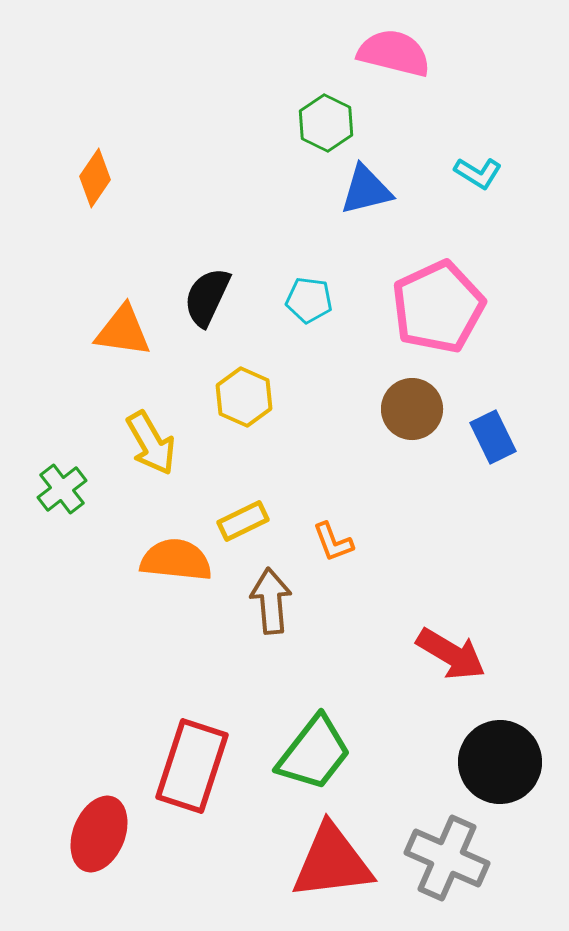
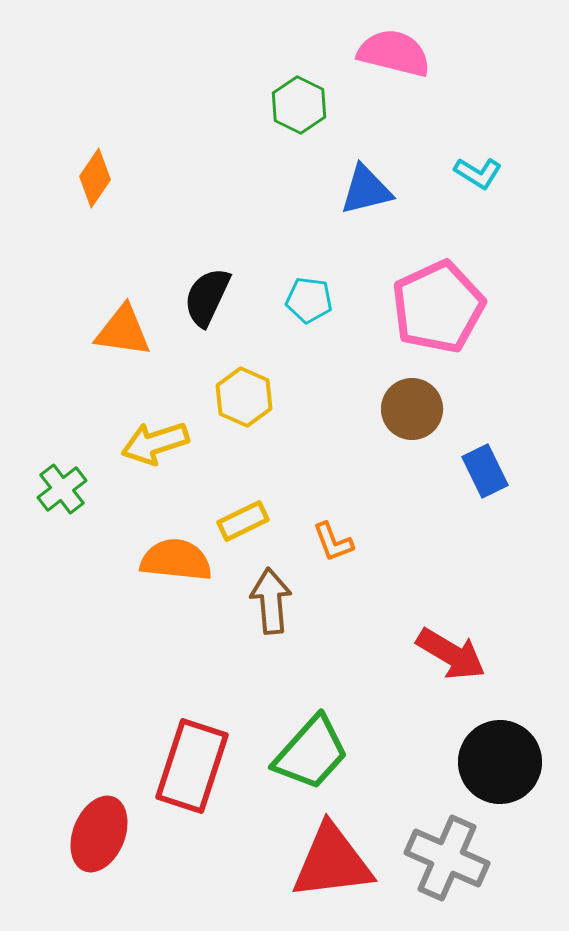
green hexagon: moved 27 px left, 18 px up
blue rectangle: moved 8 px left, 34 px down
yellow arrow: moved 4 px right; rotated 102 degrees clockwise
green trapezoid: moved 3 px left; rotated 4 degrees clockwise
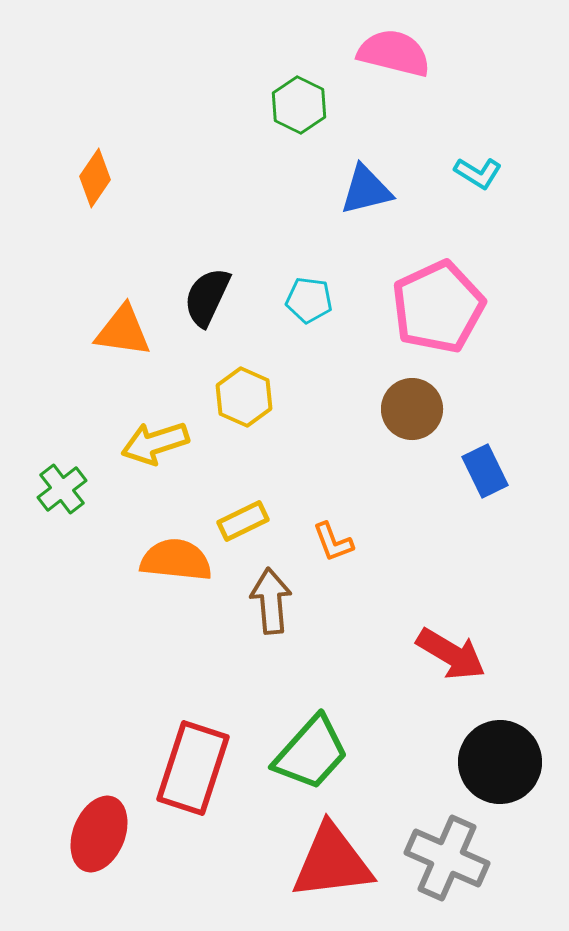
red rectangle: moved 1 px right, 2 px down
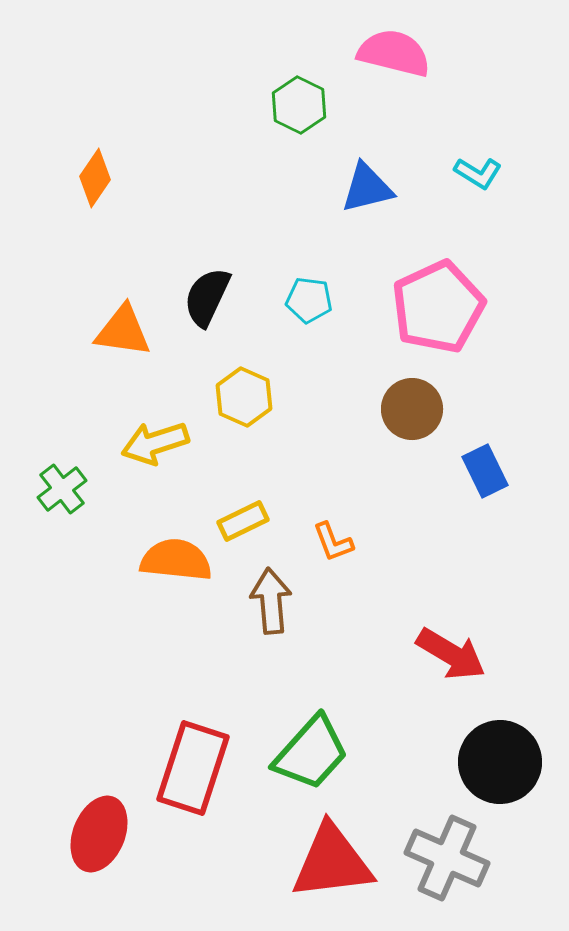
blue triangle: moved 1 px right, 2 px up
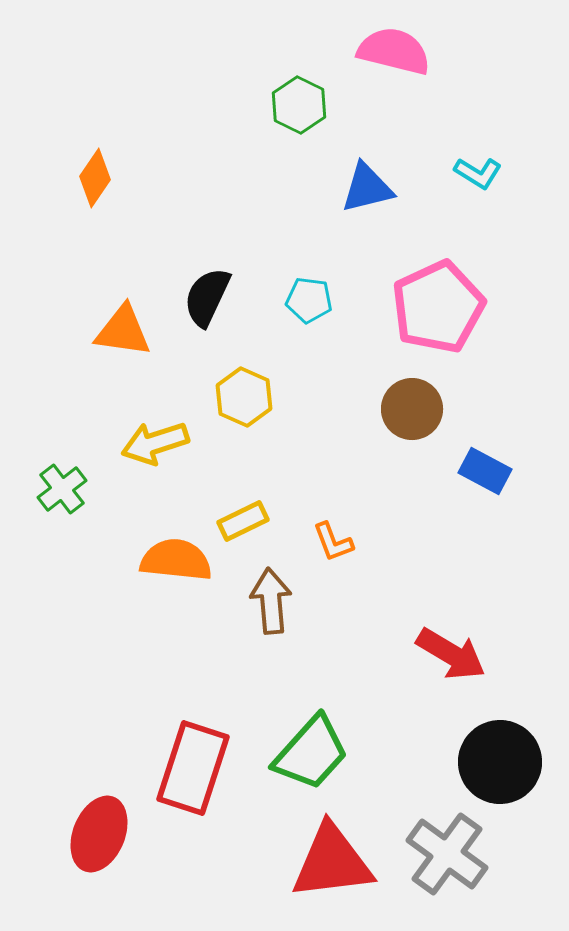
pink semicircle: moved 2 px up
blue rectangle: rotated 36 degrees counterclockwise
gray cross: moved 4 px up; rotated 12 degrees clockwise
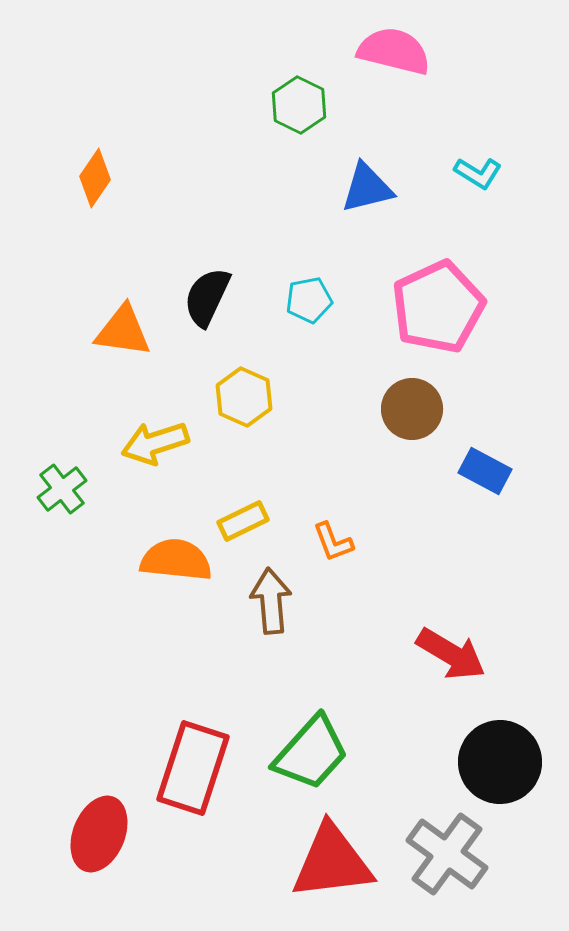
cyan pentagon: rotated 18 degrees counterclockwise
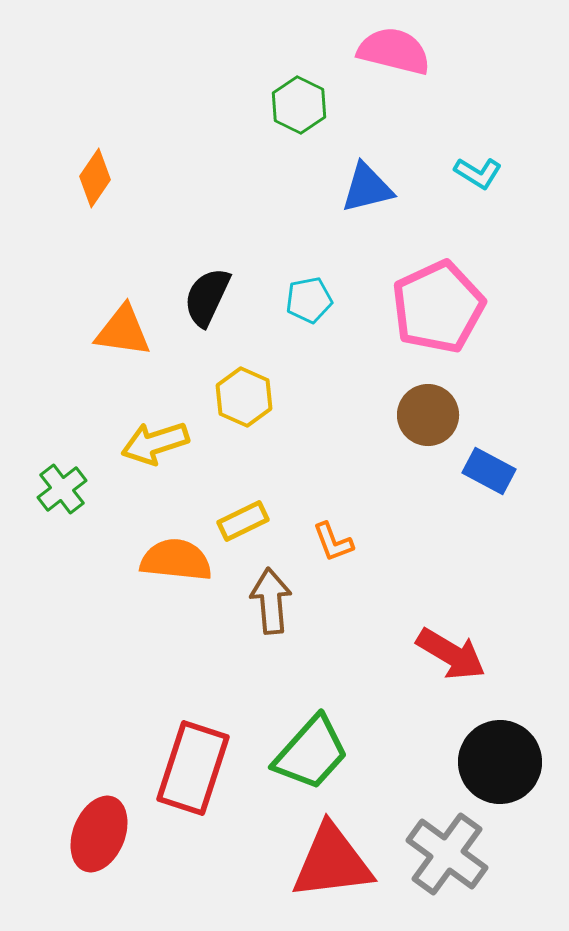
brown circle: moved 16 px right, 6 px down
blue rectangle: moved 4 px right
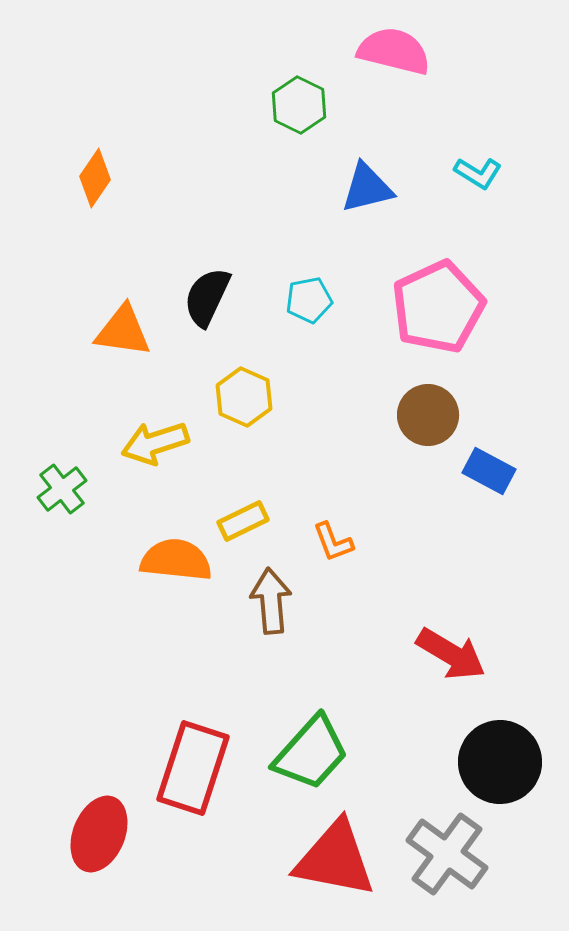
red triangle: moved 3 px right, 3 px up; rotated 18 degrees clockwise
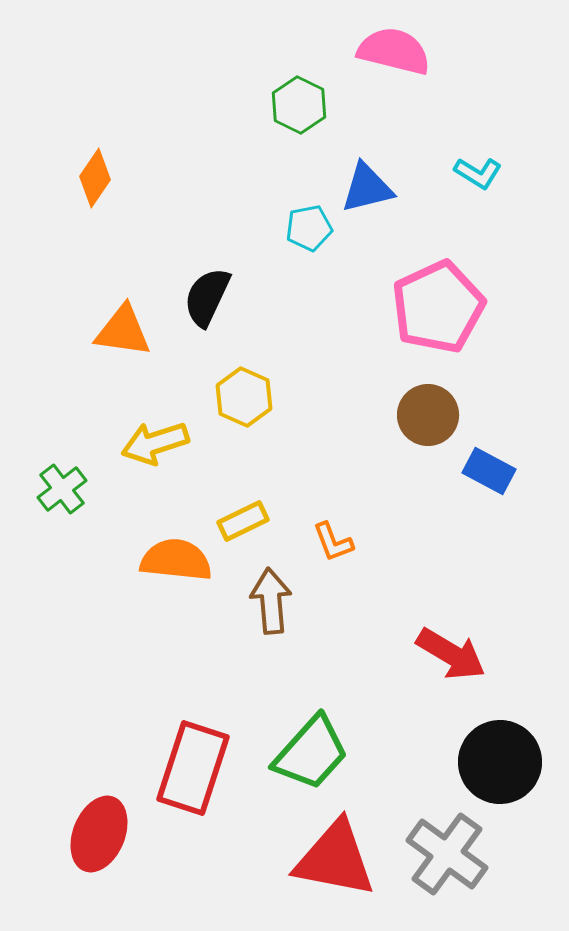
cyan pentagon: moved 72 px up
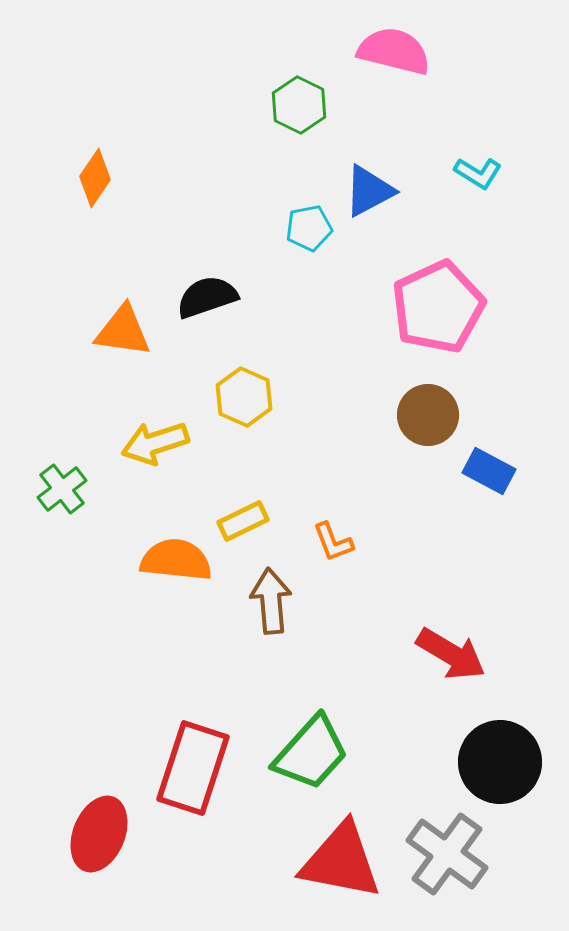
blue triangle: moved 2 px right, 3 px down; rotated 14 degrees counterclockwise
black semicircle: rotated 46 degrees clockwise
red triangle: moved 6 px right, 2 px down
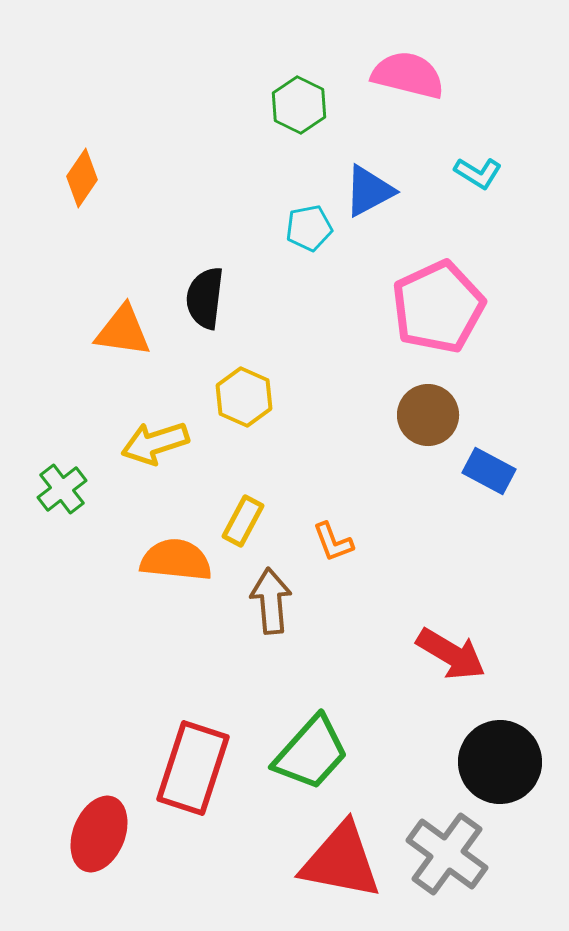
pink semicircle: moved 14 px right, 24 px down
orange diamond: moved 13 px left
black semicircle: moved 2 px left, 1 px down; rotated 64 degrees counterclockwise
yellow rectangle: rotated 36 degrees counterclockwise
